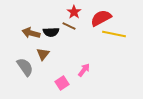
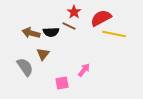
pink square: rotated 24 degrees clockwise
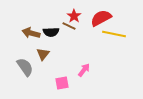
red star: moved 4 px down
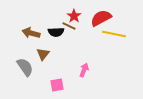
black semicircle: moved 5 px right
pink arrow: rotated 16 degrees counterclockwise
pink square: moved 5 px left, 2 px down
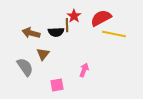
brown line: moved 2 px left, 1 px up; rotated 64 degrees clockwise
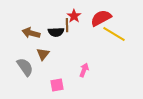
yellow line: rotated 20 degrees clockwise
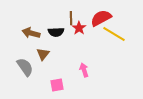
red star: moved 5 px right, 12 px down
brown line: moved 4 px right, 7 px up
pink arrow: rotated 40 degrees counterclockwise
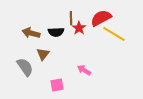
pink arrow: rotated 40 degrees counterclockwise
